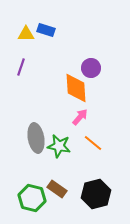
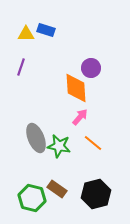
gray ellipse: rotated 12 degrees counterclockwise
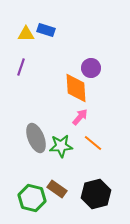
green star: moved 2 px right; rotated 15 degrees counterclockwise
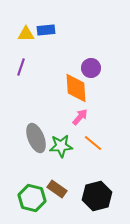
blue rectangle: rotated 24 degrees counterclockwise
black hexagon: moved 1 px right, 2 px down
